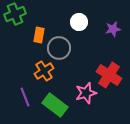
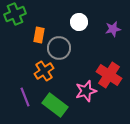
pink star: moved 2 px up
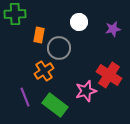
green cross: rotated 20 degrees clockwise
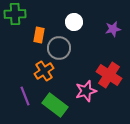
white circle: moved 5 px left
purple line: moved 1 px up
